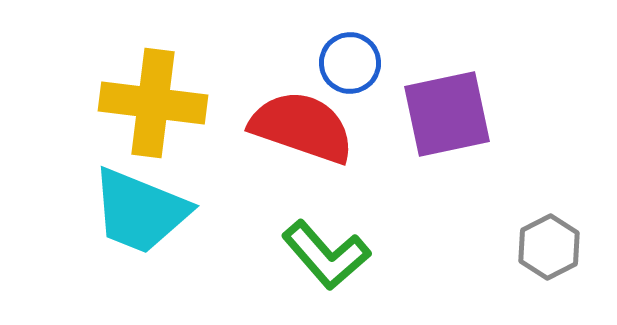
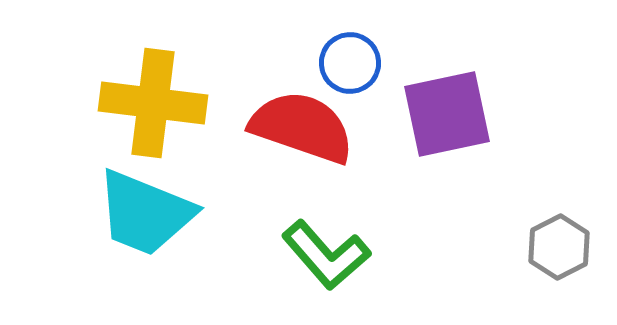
cyan trapezoid: moved 5 px right, 2 px down
gray hexagon: moved 10 px right
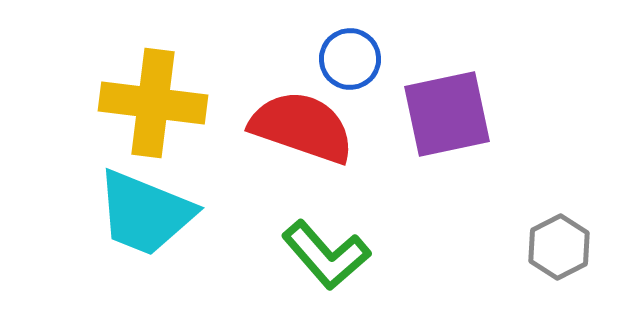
blue circle: moved 4 px up
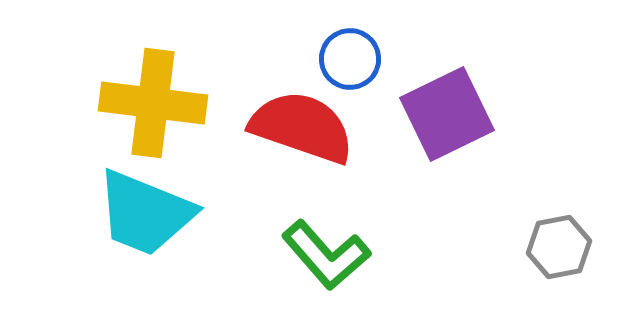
purple square: rotated 14 degrees counterclockwise
gray hexagon: rotated 16 degrees clockwise
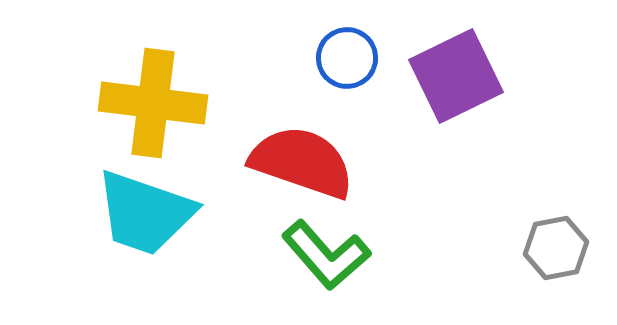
blue circle: moved 3 px left, 1 px up
purple square: moved 9 px right, 38 px up
red semicircle: moved 35 px down
cyan trapezoid: rotated 3 degrees counterclockwise
gray hexagon: moved 3 px left, 1 px down
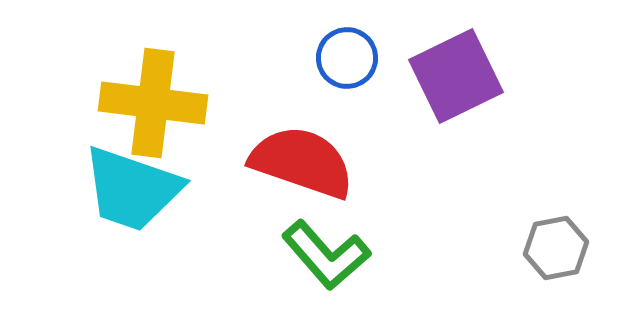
cyan trapezoid: moved 13 px left, 24 px up
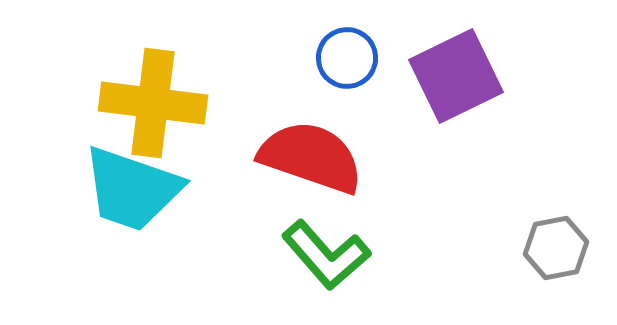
red semicircle: moved 9 px right, 5 px up
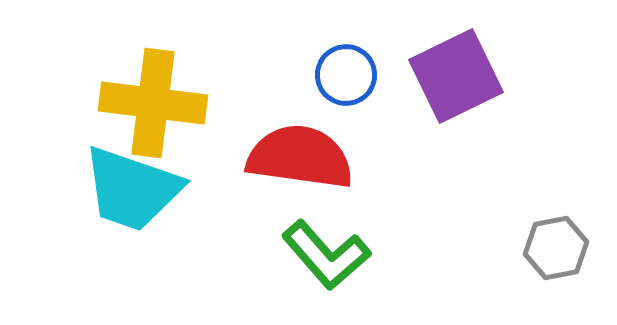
blue circle: moved 1 px left, 17 px down
red semicircle: moved 11 px left; rotated 11 degrees counterclockwise
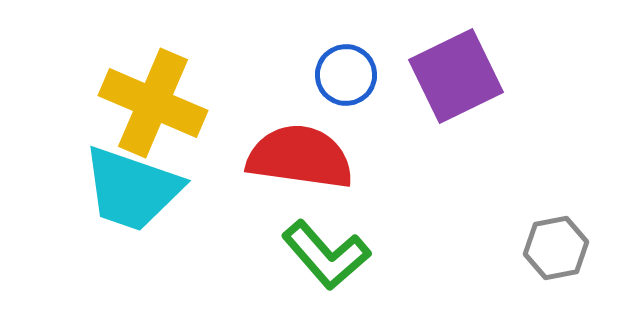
yellow cross: rotated 16 degrees clockwise
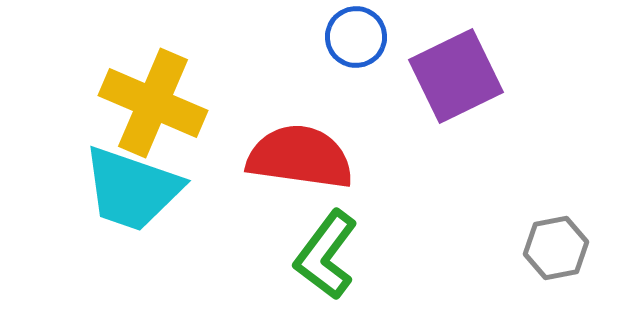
blue circle: moved 10 px right, 38 px up
green L-shape: rotated 78 degrees clockwise
